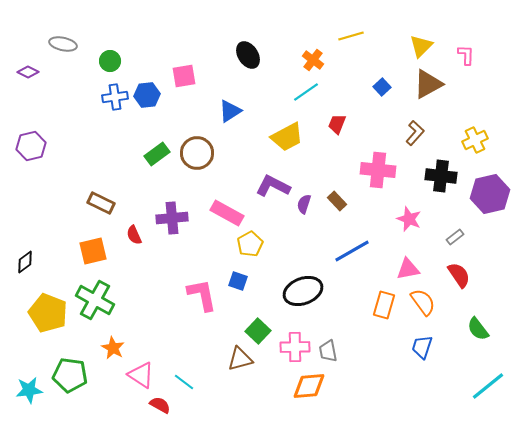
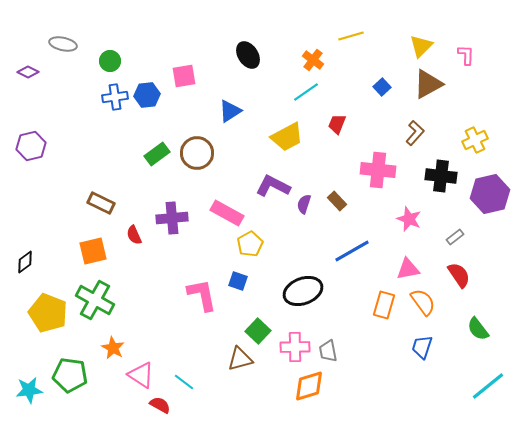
orange diamond at (309, 386): rotated 12 degrees counterclockwise
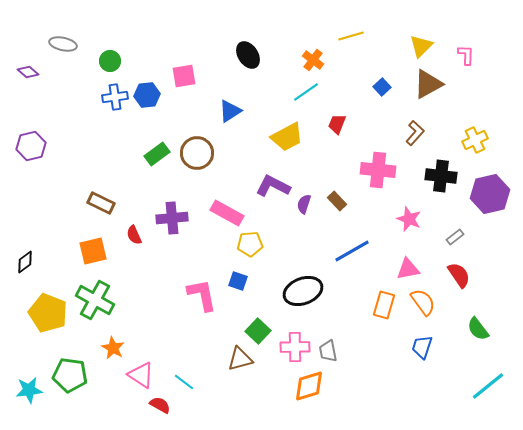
purple diamond at (28, 72): rotated 15 degrees clockwise
yellow pentagon at (250, 244): rotated 25 degrees clockwise
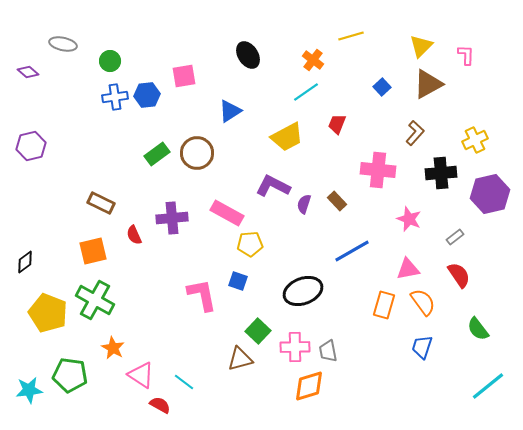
black cross at (441, 176): moved 3 px up; rotated 12 degrees counterclockwise
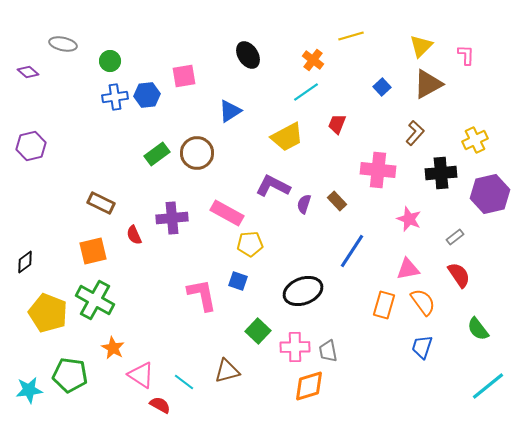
blue line at (352, 251): rotated 27 degrees counterclockwise
brown triangle at (240, 359): moved 13 px left, 12 px down
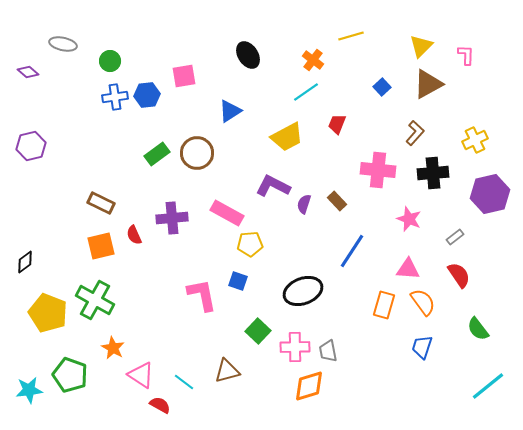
black cross at (441, 173): moved 8 px left
orange square at (93, 251): moved 8 px right, 5 px up
pink triangle at (408, 269): rotated 15 degrees clockwise
green pentagon at (70, 375): rotated 12 degrees clockwise
